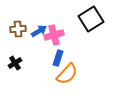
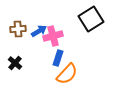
pink cross: moved 1 px left, 1 px down
black cross: rotated 16 degrees counterclockwise
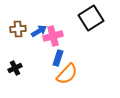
black square: moved 1 px up
black cross: moved 5 px down; rotated 24 degrees clockwise
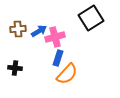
pink cross: moved 2 px right, 1 px down
black cross: rotated 32 degrees clockwise
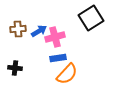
blue rectangle: rotated 63 degrees clockwise
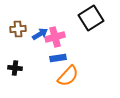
blue arrow: moved 1 px right, 3 px down
orange semicircle: moved 1 px right, 2 px down
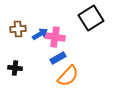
pink cross: rotated 24 degrees clockwise
blue rectangle: rotated 21 degrees counterclockwise
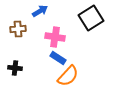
blue arrow: moved 23 px up
blue rectangle: rotated 63 degrees clockwise
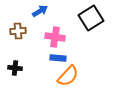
brown cross: moved 2 px down
blue rectangle: rotated 28 degrees counterclockwise
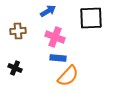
blue arrow: moved 8 px right
black square: rotated 30 degrees clockwise
pink cross: rotated 12 degrees clockwise
black cross: rotated 16 degrees clockwise
